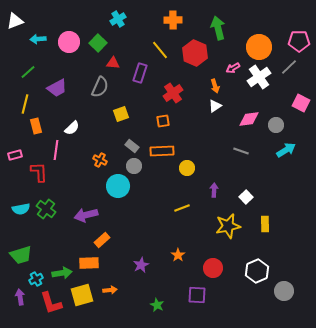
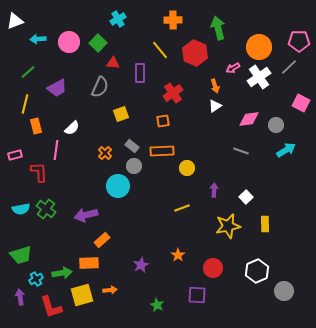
purple rectangle at (140, 73): rotated 18 degrees counterclockwise
orange cross at (100, 160): moved 5 px right, 7 px up; rotated 16 degrees clockwise
red L-shape at (51, 303): moved 4 px down
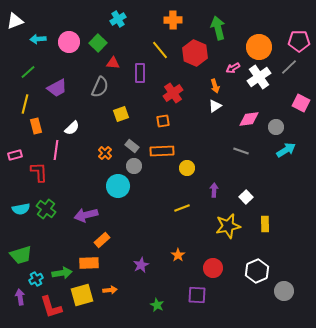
gray circle at (276, 125): moved 2 px down
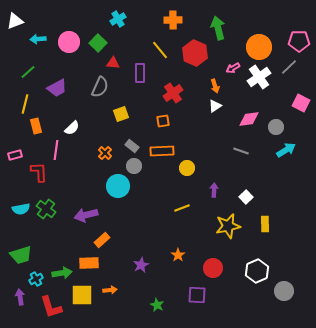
yellow square at (82, 295): rotated 15 degrees clockwise
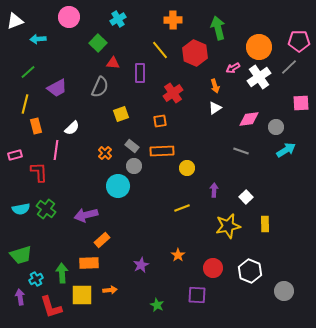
pink circle at (69, 42): moved 25 px up
pink square at (301, 103): rotated 30 degrees counterclockwise
white triangle at (215, 106): moved 2 px down
orange square at (163, 121): moved 3 px left
white hexagon at (257, 271): moved 7 px left; rotated 15 degrees counterclockwise
green arrow at (62, 273): rotated 84 degrees counterclockwise
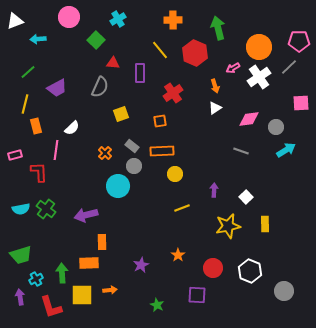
green square at (98, 43): moved 2 px left, 3 px up
yellow circle at (187, 168): moved 12 px left, 6 px down
orange rectangle at (102, 240): moved 2 px down; rotated 49 degrees counterclockwise
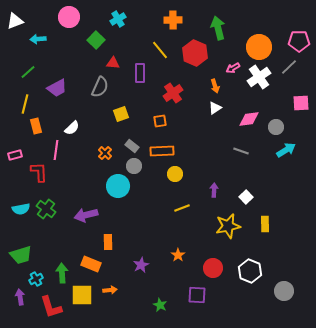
orange rectangle at (102, 242): moved 6 px right
orange rectangle at (89, 263): moved 2 px right, 1 px down; rotated 24 degrees clockwise
green star at (157, 305): moved 3 px right
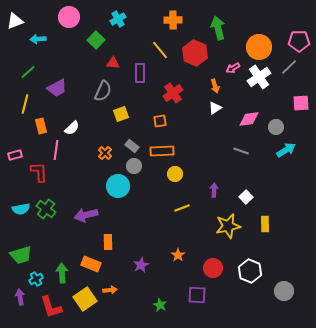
gray semicircle at (100, 87): moved 3 px right, 4 px down
orange rectangle at (36, 126): moved 5 px right
yellow square at (82, 295): moved 3 px right, 4 px down; rotated 35 degrees counterclockwise
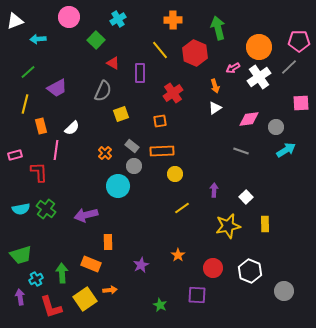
red triangle at (113, 63): rotated 24 degrees clockwise
yellow line at (182, 208): rotated 14 degrees counterclockwise
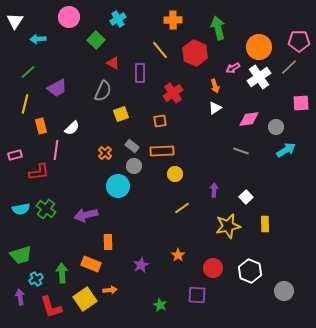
white triangle at (15, 21): rotated 36 degrees counterclockwise
red L-shape at (39, 172): rotated 85 degrees clockwise
